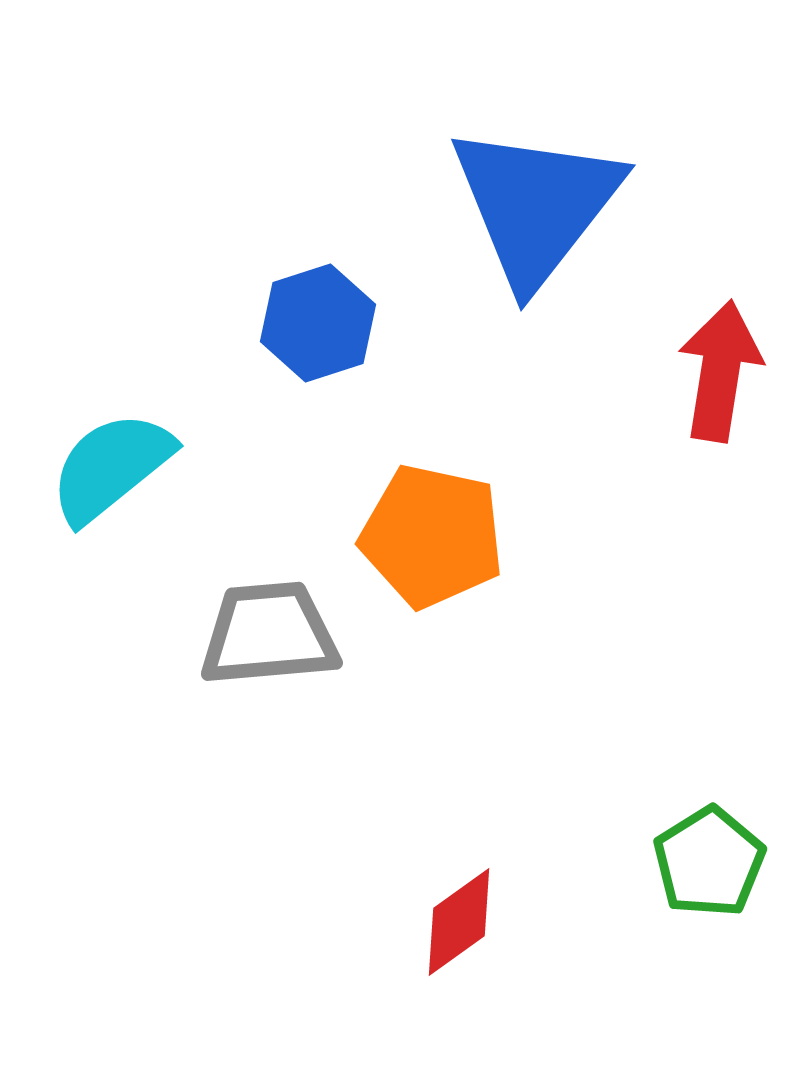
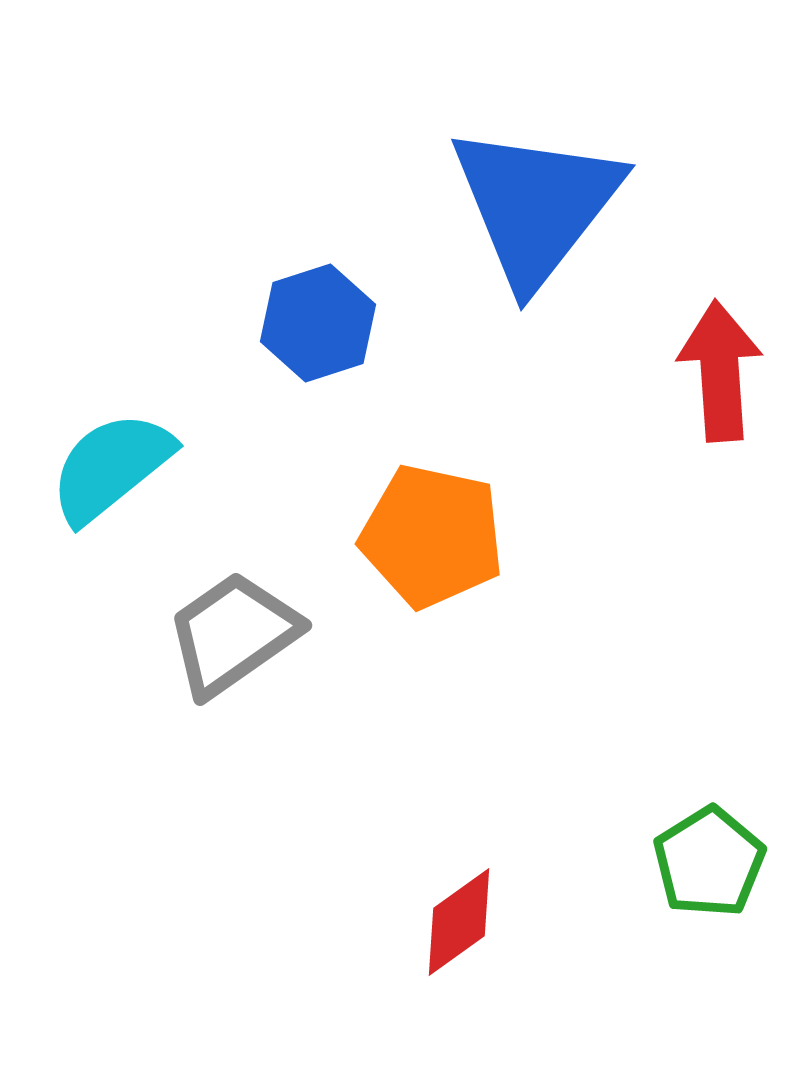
red arrow: rotated 13 degrees counterclockwise
gray trapezoid: moved 36 px left; rotated 30 degrees counterclockwise
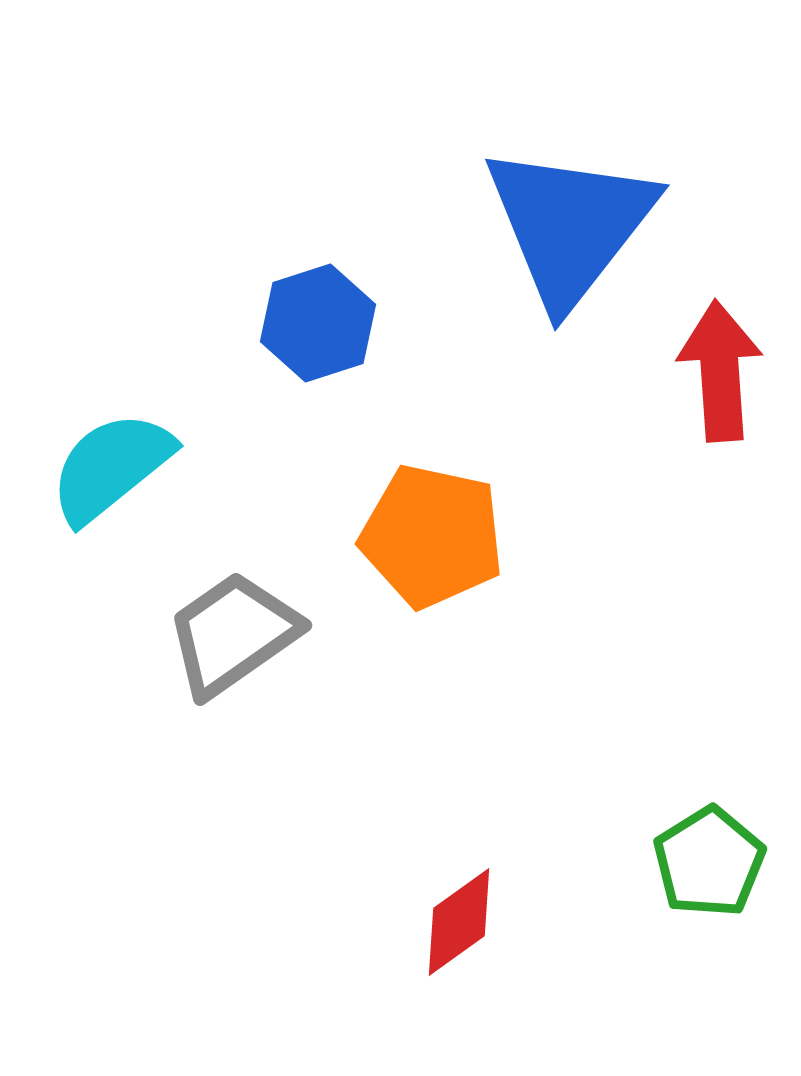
blue triangle: moved 34 px right, 20 px down
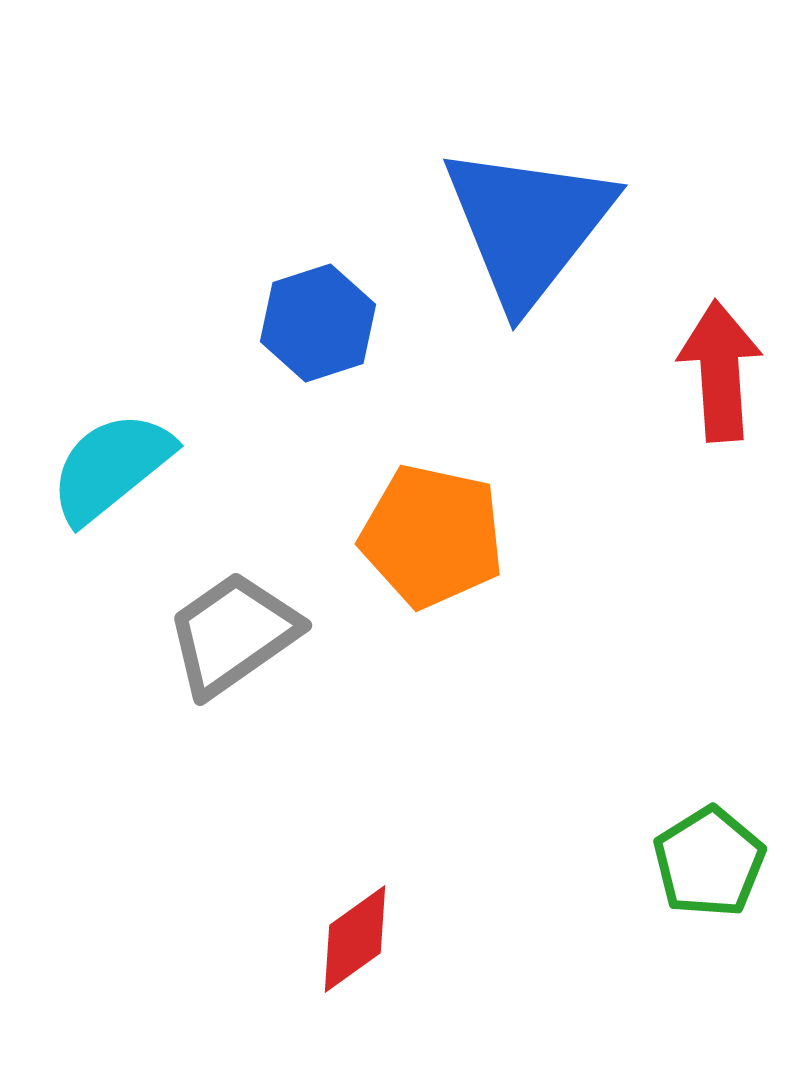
blue triangle: moved 42 px left
red diamond: moved 104 px left, 17 px down
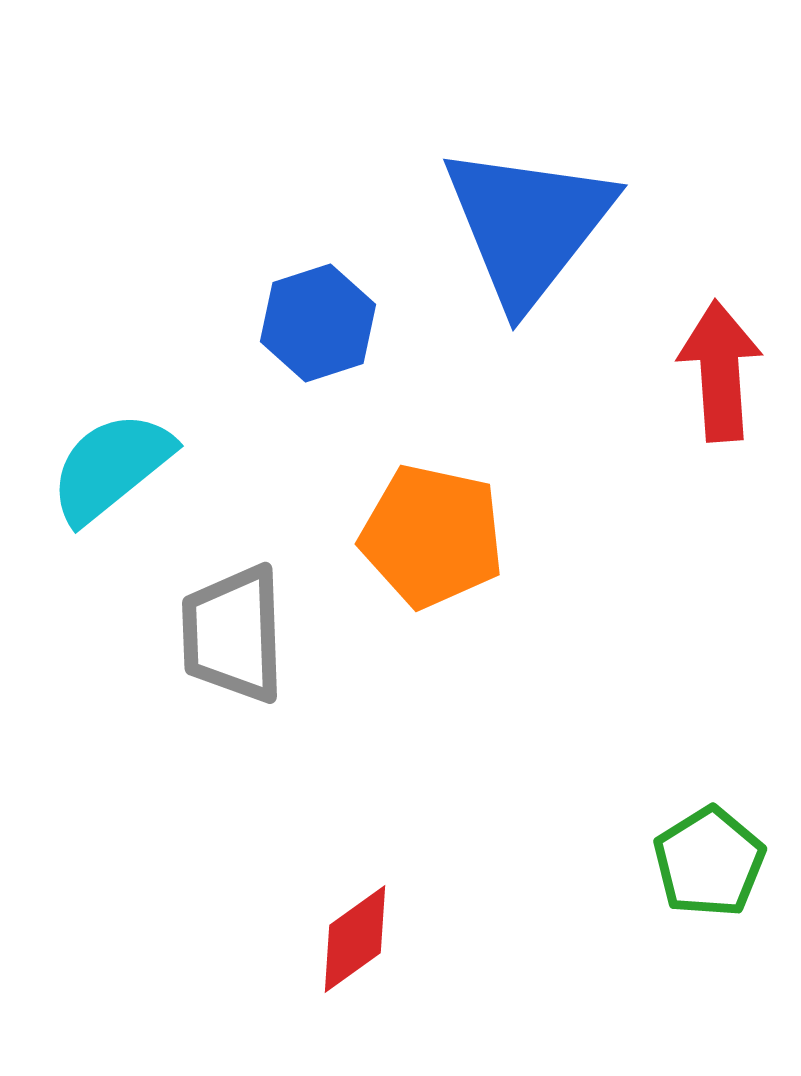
gray trapezoid: rotated 57 degrees counterclockwise
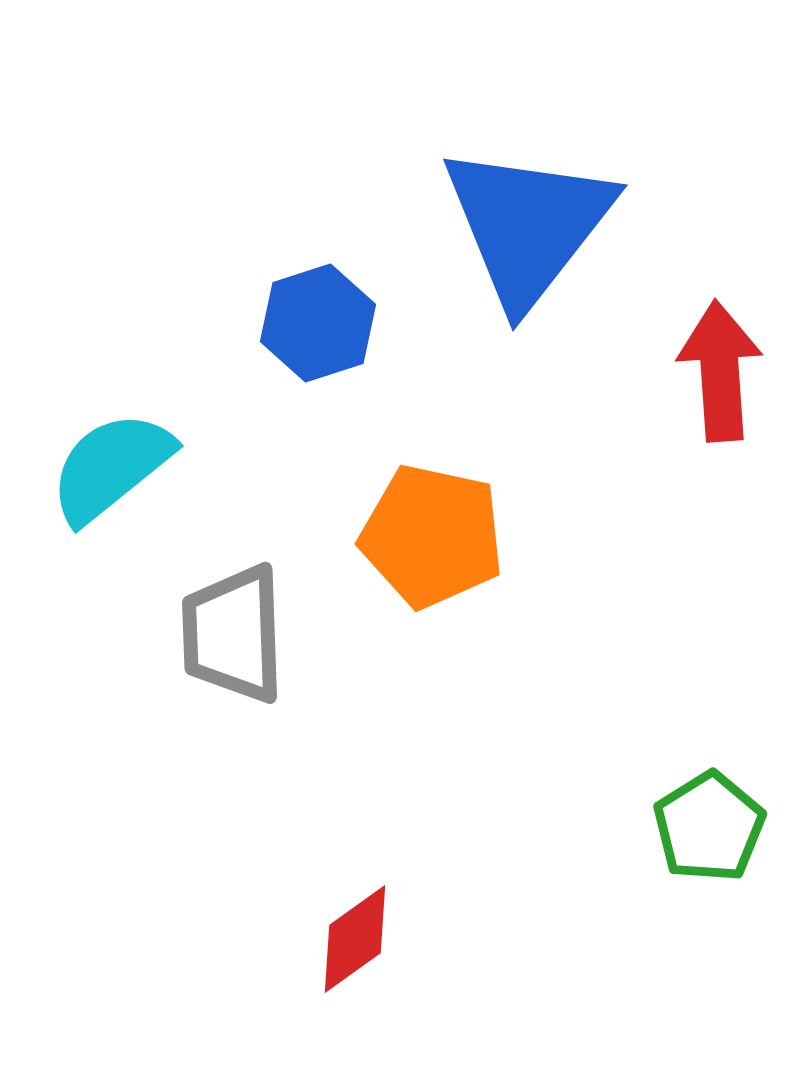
green pentagon: moved 35 px up
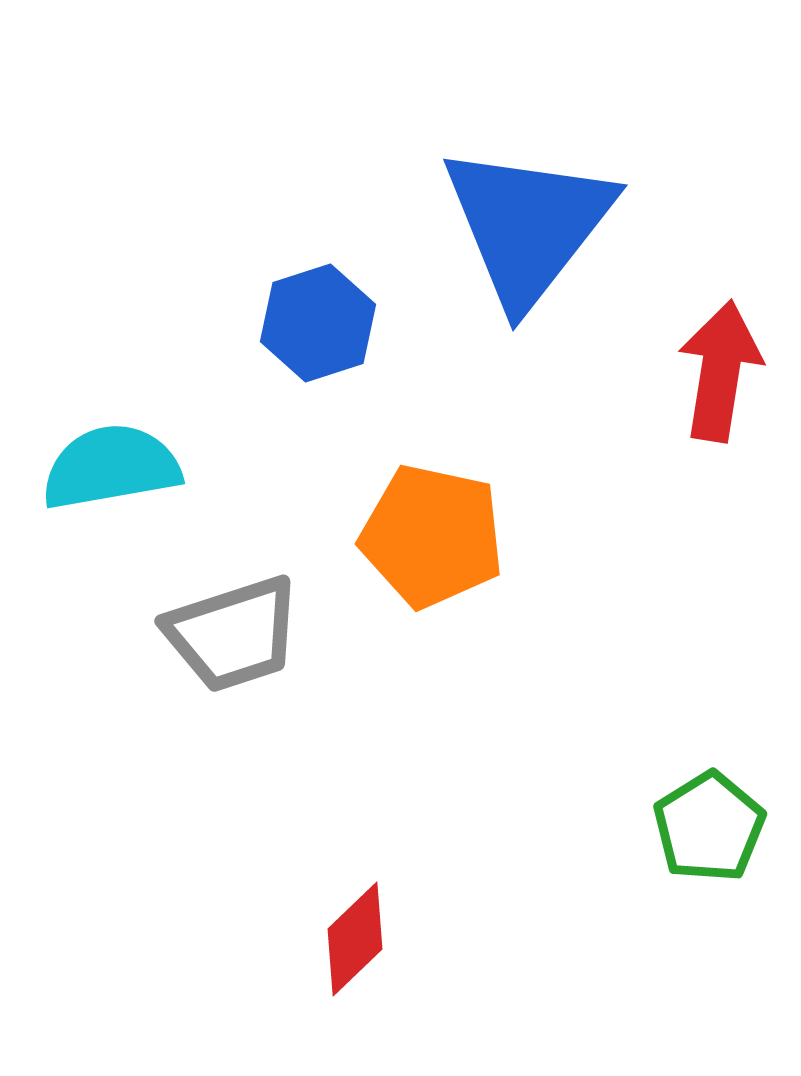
red arrow: rotated 13 degrees clockwise
cyan semicircle: rotated 29 degrees clockwise
gray trapezoid: rotated 106 degrees counterclockwise
red diamond: rotated 8 degrees counterclockwise
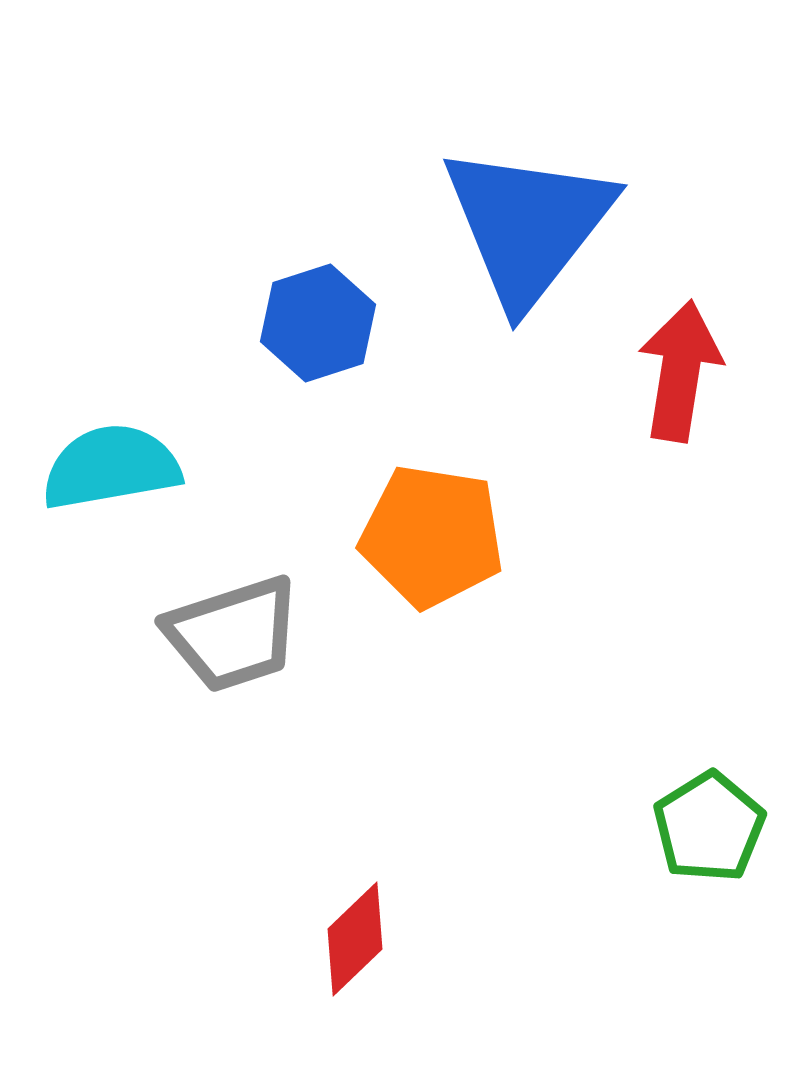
red arrow: moved 40 px left
orange pentagon: rotated 3 degrees counterclockwise
